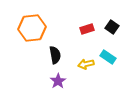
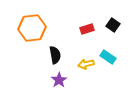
black square: moved 1 px right, 2 px up
purple star: moved 1 px right, 1 px up
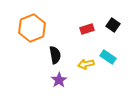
orange hexagon: rotated 16 degrees counterclockwise
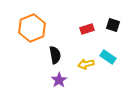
black square: rotated 16 degrees counterclockwise
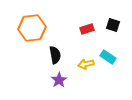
orange hexagon: rotated 16 degrees clockwise
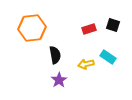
red rectangle: moved 2 px right
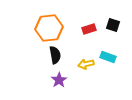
orange hexagon: moved 17 px right
cyan rectangle: rotated 14 degrees counterclockwise
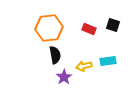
red rectangle: rotated 40 degrees clockwise
cyan rectangle: moved 4 px down; rotated 28 degrees counterclockwise
yellow arrow: moved 2 px left, 2 px down
purple star: moved 5 px right, 3 px up
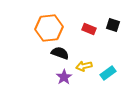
black semicircle: moved 5 px right, 2 px up; rotated 60 degrees counterclockwise
cyan rectangle: moved 12 px down; rotated 28 degrees counterclockwise
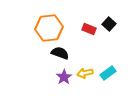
black square: moved 4 px left, 1 px up; rotated 24 degrees clockwise
yellow arrow: moved 1 px right, 7 px down
